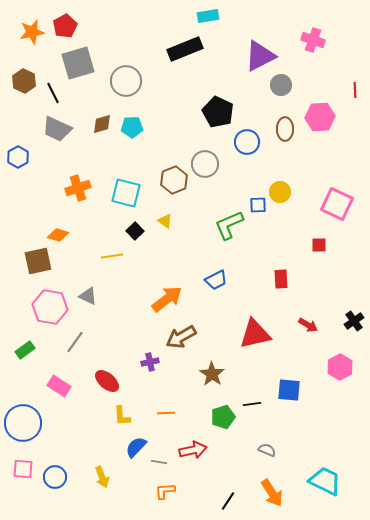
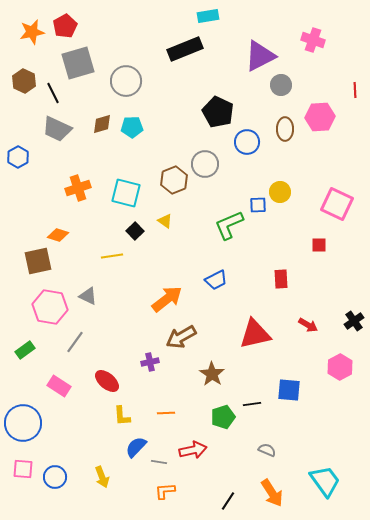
cyan trapezoid at (325, 481): rotated 28 degrees clockwise
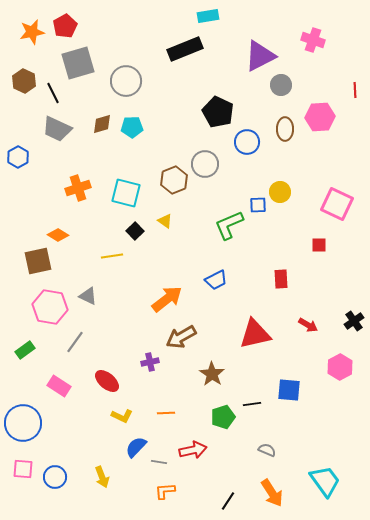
orange diamond at (58, 235): rotated 15 degrees clockwise
yellow L-shape at (122, 416): rotated 60 degrees counterclockwise
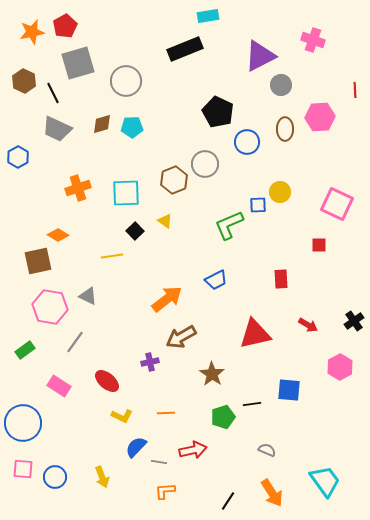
cyan square at (126, 193): rotated 16 degrees counterclockwise
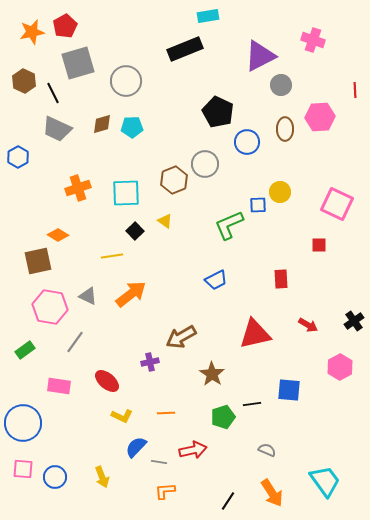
orange arrow at (167, 299): moved 36 px left, 5 px up
pink rectangle at (59, 386): rotated 25 degrees counterclockwise
